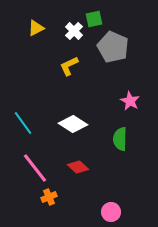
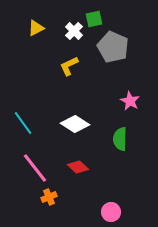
white diamond: moved 2 px right
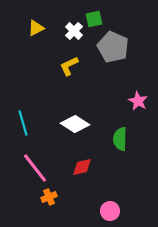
pink star: moved 8 px right
cyan line: rotated 20 degrees clockwise
red diamond: moved 4 px right; rotated 55 degrees counterclockwise
pink circle: moved 1 px left, 1 px up
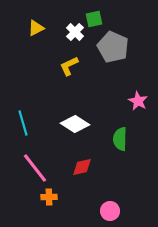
white cross: moved 1 px right, 1 px down
orange cross: rotated 21 degrees clockwise
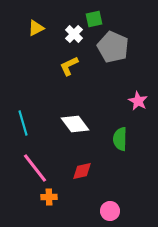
white cross: moved 1 px left, 2 px down
white diamond: rotated 20 degrees clockwise
red diamond: moved 4 px down
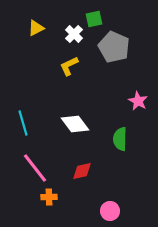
gray pentagon: moved 1 px right
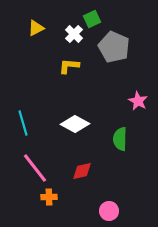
green square: moved 2 px left; rotated 12 degrees counterclockwise
yellow L-shape: rotated 30 degrees clockwise
white diamond: rotated 24 degrees counterclockwise
pink circle: moved 1 px left
